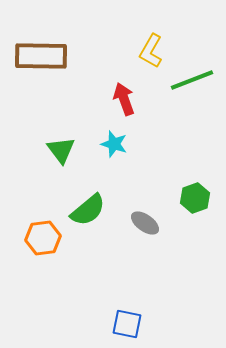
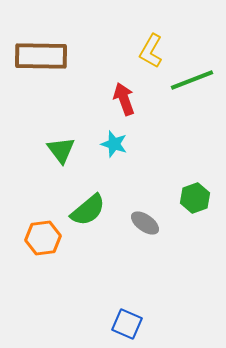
blue square: rotated 12 degrees clockwise
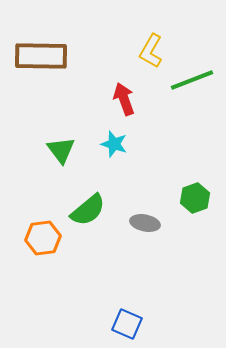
gray ellipse: rotated 24 degrees counterclockwise
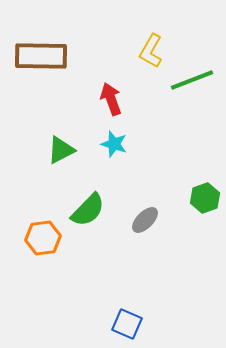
red arrow: moved 13 px left
green triangle: rotated 40 degrees clockwise
green hexagon: moved 10 px right
green semicircle: rotated 6 degrees counterclockwise
gray ellipse: moved 3 px up; rotated 56 degrees counterclockwise
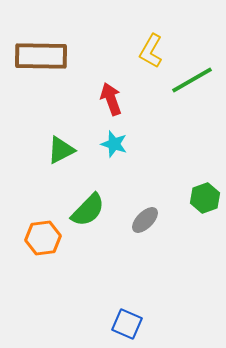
green line: rotated 9 degrees counterclockwise
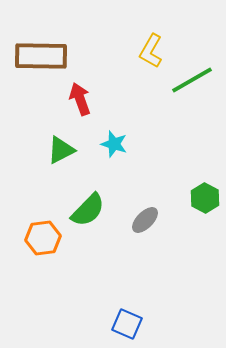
red arrow: moved 31 px left
green hexagon: rotated 12 degrees counterclockwise
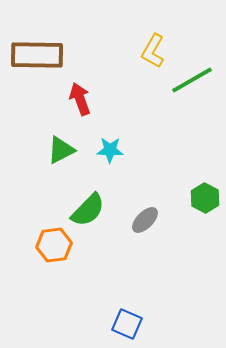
yellow L-shape: moved 2 px right
brown rectangle: moved 4 px left, 1 px up
cyan star: moved 4 px left, 6 px down; rotated 16 degrees counterclockwise
orange hexagon: moved 11 px right, 7 px down
